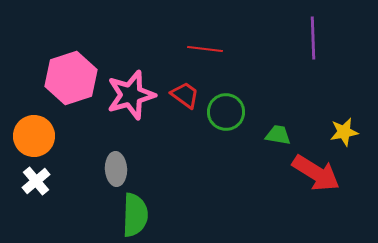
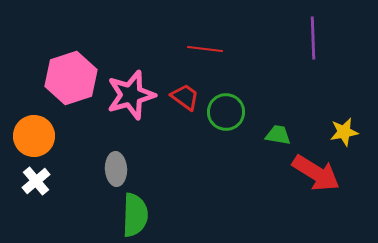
red trapezoid: moved 2 px down
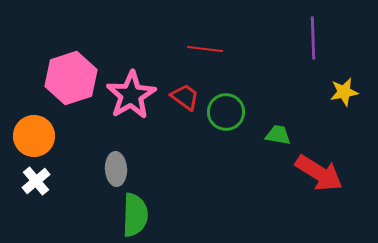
pink star: rotated 15 degrees counterclockwise
yellow star: moved 40 px up
red arrow: moved 3 px right
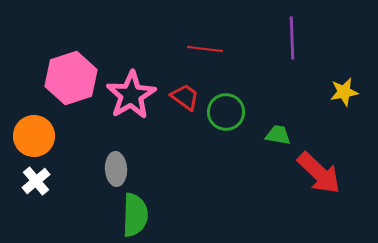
purple line: moved 21 px left
red arrow: rotated 12 degrees clockwise
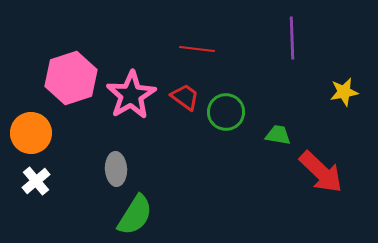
red line: moved 8 px left
orange circle: moved 3 px left, 3 px up
red arrow: moved 2 px right, 1 px up
green semicircle: rotated 30 degrees clockwise
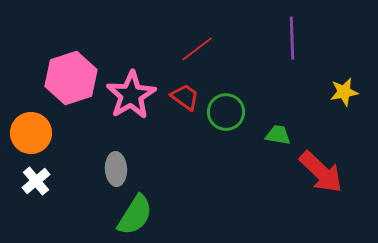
red line: rotated 44 degrees counterclockwise
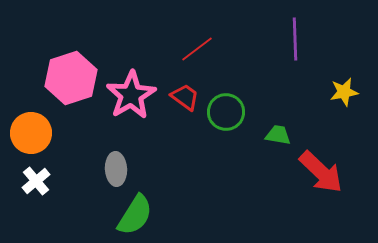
purple line: moved 3 px right, 1 px down
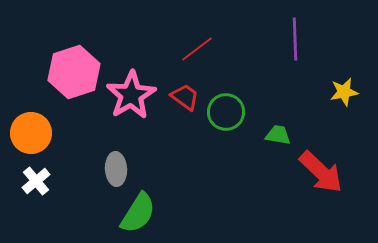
pink hexagon: moved 3 px right, 6 px up
green semicircle: moved 3 px right, 2 px up
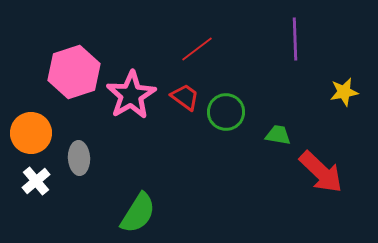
gray ellipse: moved 37 px left, 11 px up
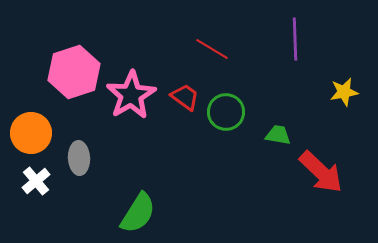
red line: moved 15 px right; rotated 68 degrees clockwise
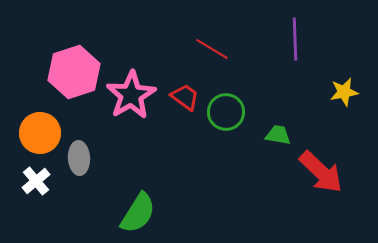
orange circle: moved 9 px right
